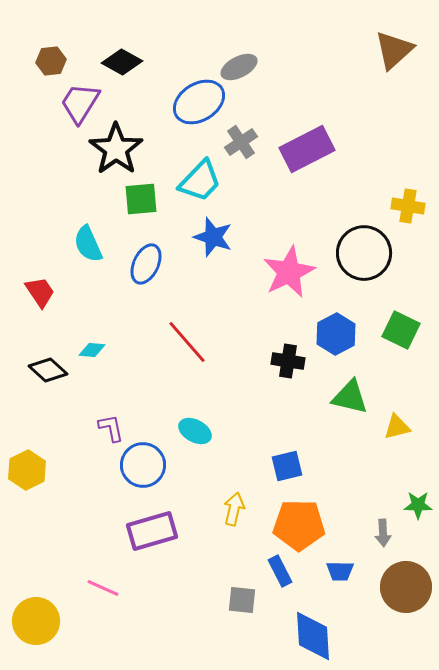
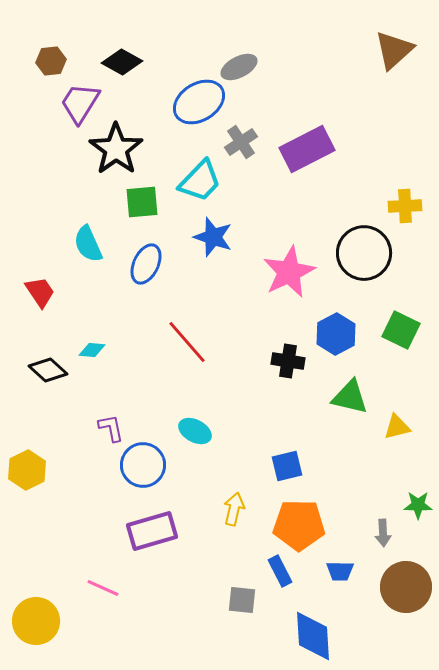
green square at (141, 199): moved 1 px right, 3 px down
yellow cross at (408, 206): moved 3 px left; rotated 12 degrees counterclockwise
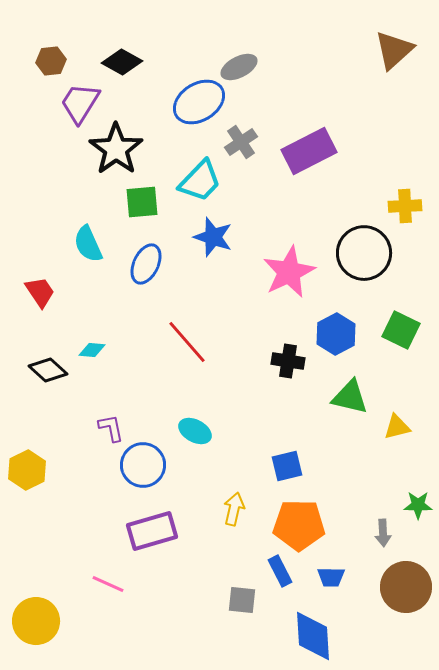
purple rectangle at (307, 149): moved 2 px right, 2 px down
blue trapezoid at (340, 571): moved 9 px left, 6 px down
pink line at (103, 588): moved 5 px right, 4 px up
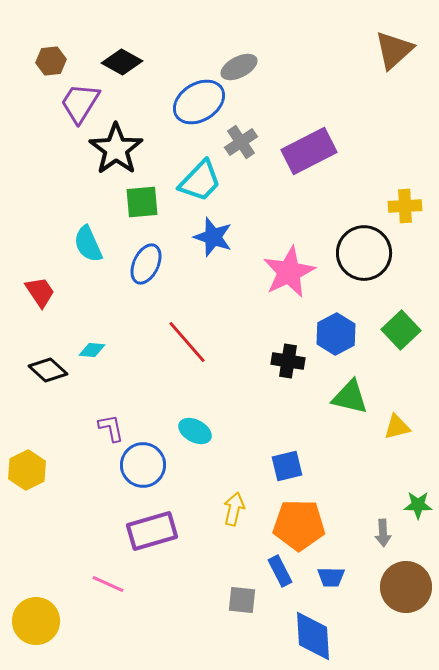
green square at (401, 330): rotated 21 degrees clockwise
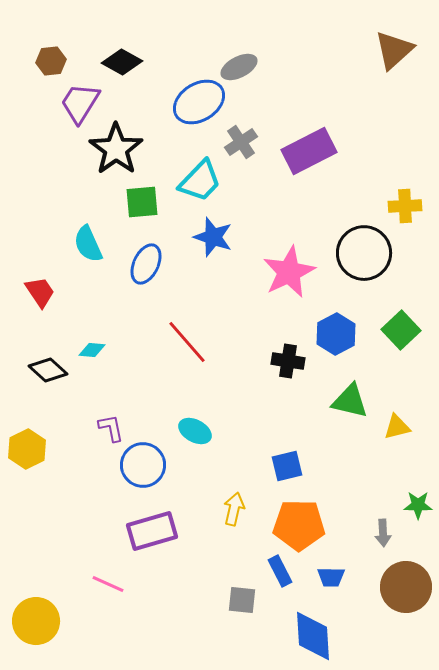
green triangle at (350, 397): moved 4 px down
yellow hexagon at (27, 470): moved 21 px up
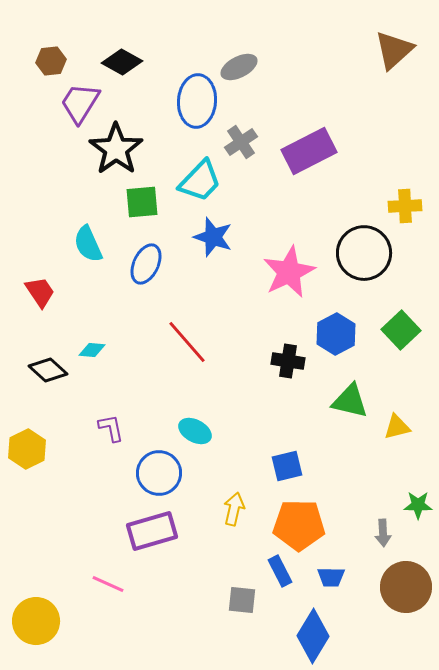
blue ellipse at (199, 102): moved 2 px left, 1 px up; rotated 54 degrees counterclockwise
blue circle at (143, 465): moved 16 px right, 8 px down
blue diamond at (313, 636): rotated 34 degrees clockwise
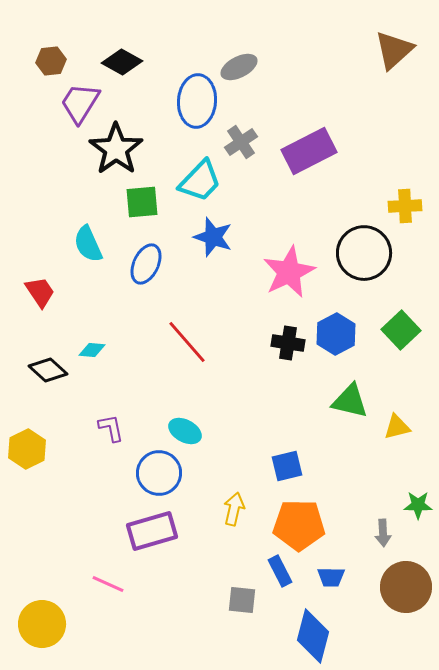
black cross at (288, 361): moved 18 px up
cyan ellipse at (195, 431): moved 10 px left
yellow circle at (36, 621): moved 6 px right, 3 px down
blue diamond at (313, 636): rotated 16 degrees counterclockwise
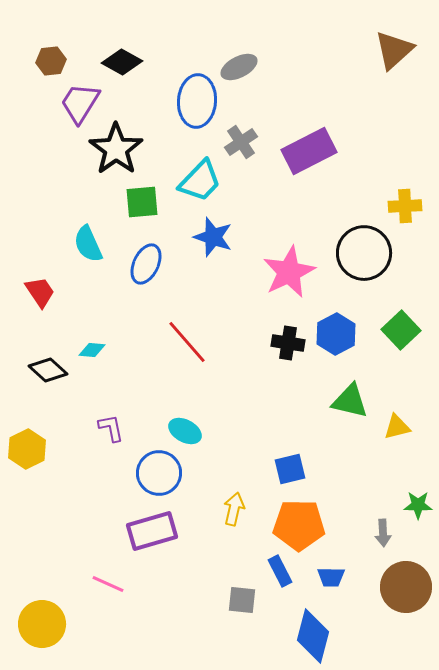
blue square at (287, 466): moved 3 px right, 3 px down
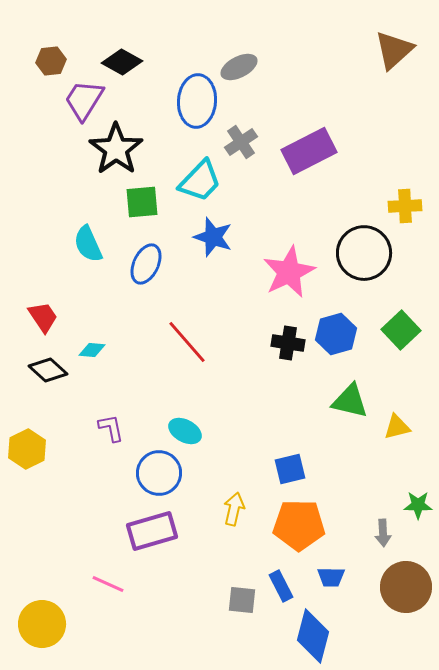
purple trapezoid at (80, 103): moved 4 px right, 3 px up
red trapezoid at (40, 292): moved 3 px right, 25 px down
blue hexagon at (336, 334): rotated 12 degrees clockwise
blue rectangle at (280, 571): moved 1 px right, 15 px down
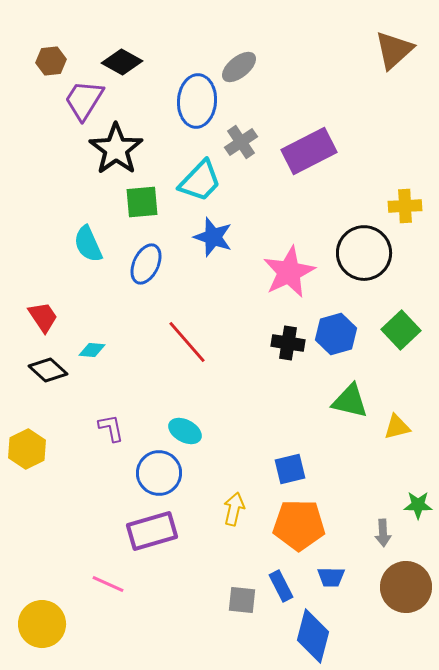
gray ellipse at (239, 67): rotated 12 degrees counterclockwise
